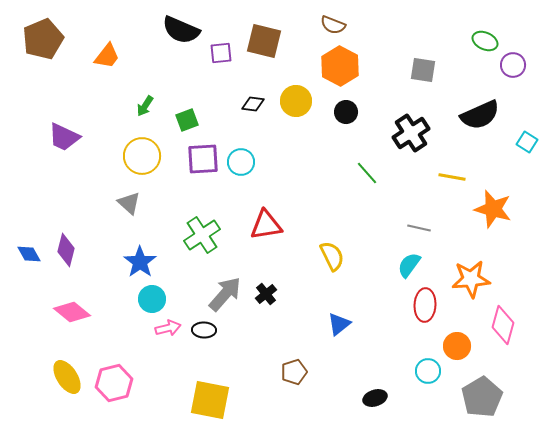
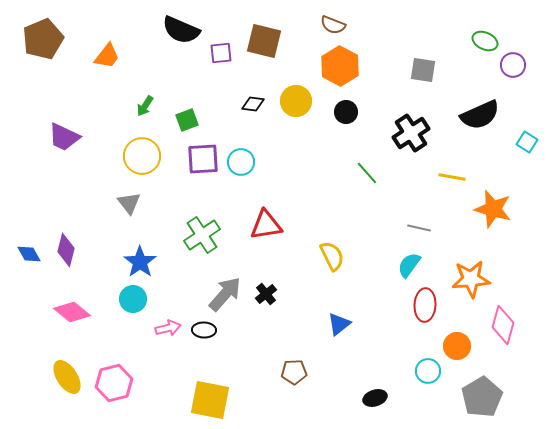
gray triangle at (129, 203): rotated 10 degrees clockwise
cyan circle at (152, 299): moved 19 px left
brown pentagon at (294, 372): rotated 15 degrees clockwise
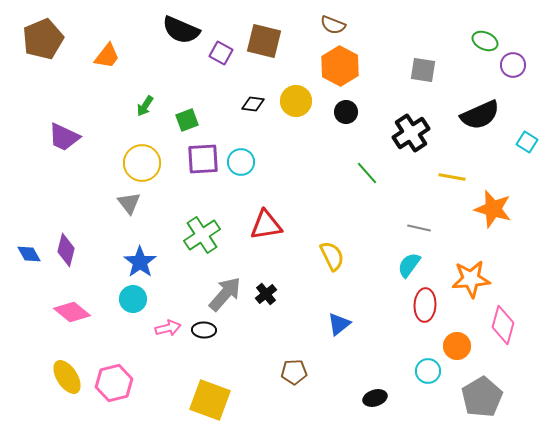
purple square at (221, 53): rotated 35 degrees clockwise
yellow circle at (142, 156): moved 7 px down
yellow square at (210, 400): rotated 9 degrees clockwise
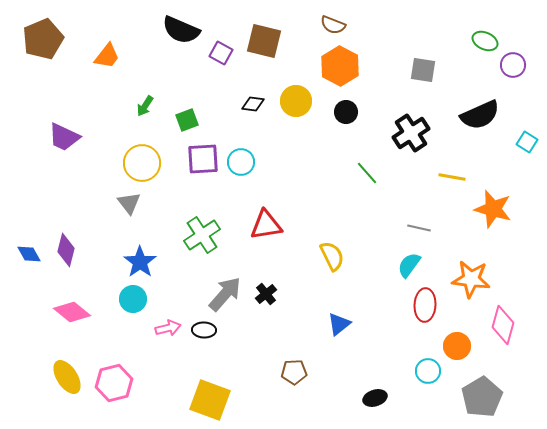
orange star at (471, 279): rotated 12 degrees clockwise
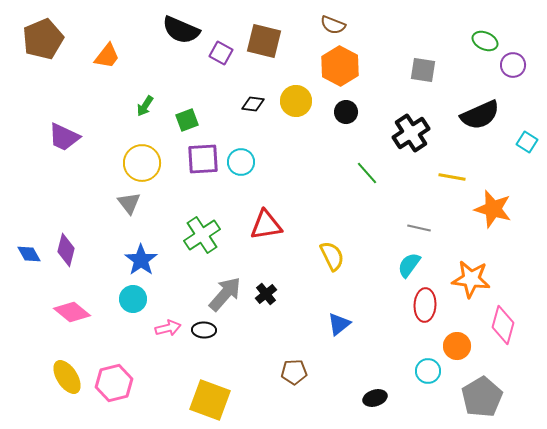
blue star at (140, 262): moved 1 px right, 2 px up
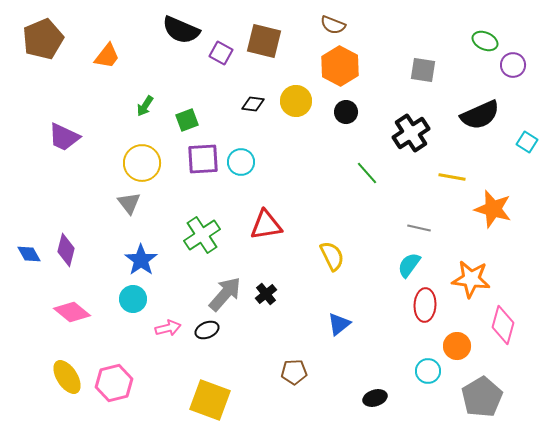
black ellipse at (204, 330): moved 3 px right; rotated 25 degrees counterclockwise
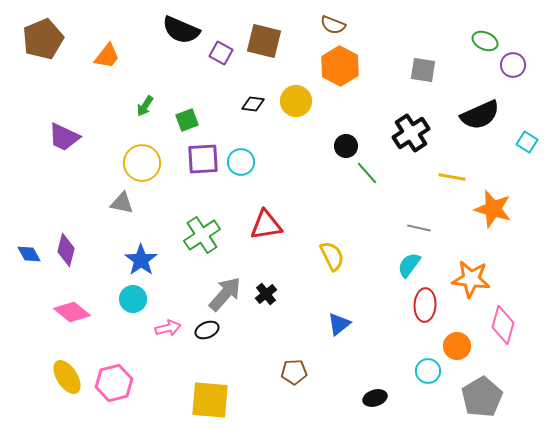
black circle at (346, 112): moved 34 px down
gray triangle at (129, 203): moved 7 px left; rotated 40 degrees counterclockwise
yellow square at (210, 400): rotated 15 degrees counterclockwise
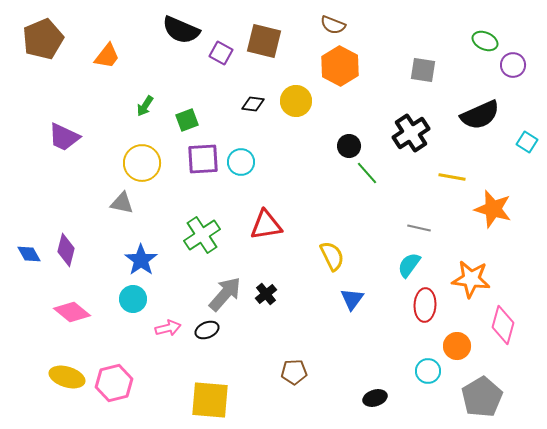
black circle at (346, 146): moved 3 px right
blue triangle at (339, 324): moved 13 px right, 25 px up; rotated 15 degrees counterclockwise
yellow ellipse at (67, 377): rotated 40 degrees counterclockwise
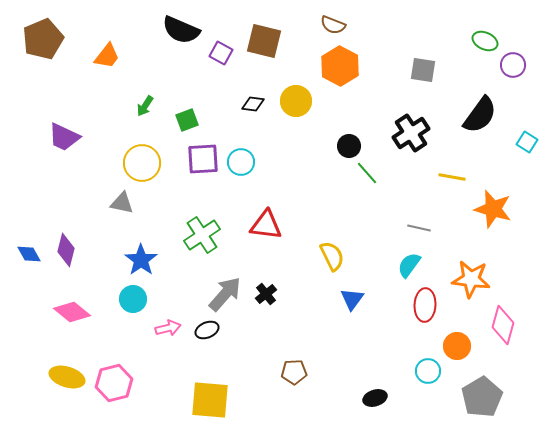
black semicircle at (480, 115): rotated 30 degrees counterclockwise
red triangle at (266, 225): rotated 16 degrees clockwise
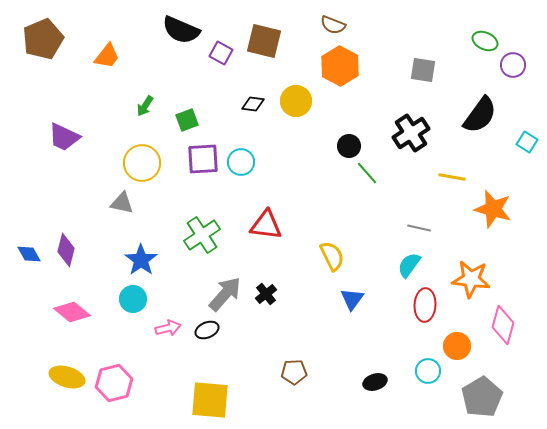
black ellipse at (375, 398): moved 16 px up
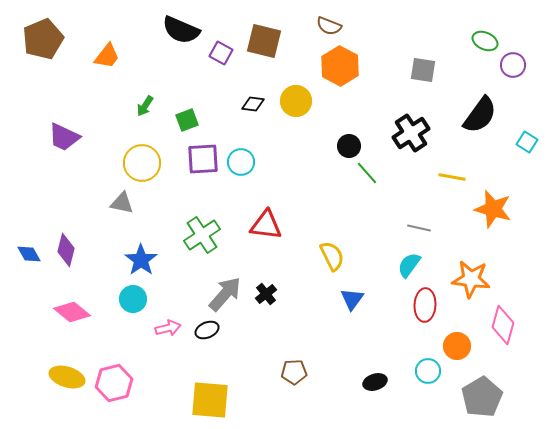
brown semicircle at (333, 25): moved 4 px left, 1 px down
